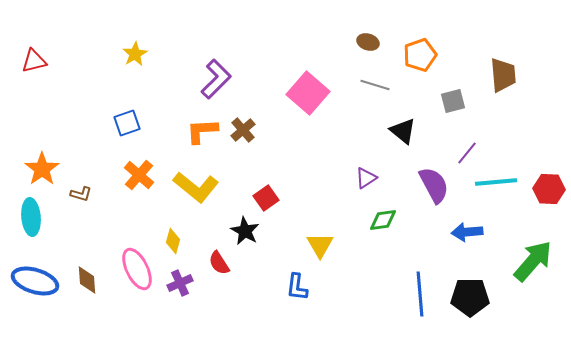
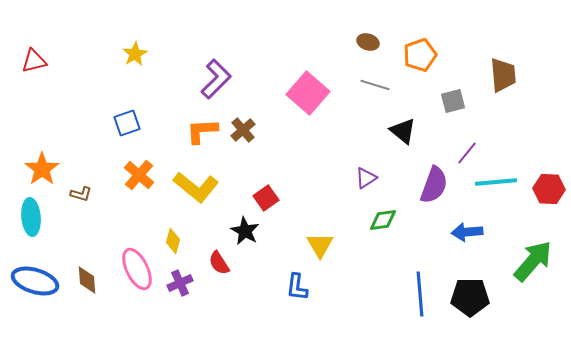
purple semicircle: rotated 48 degrees clockwise
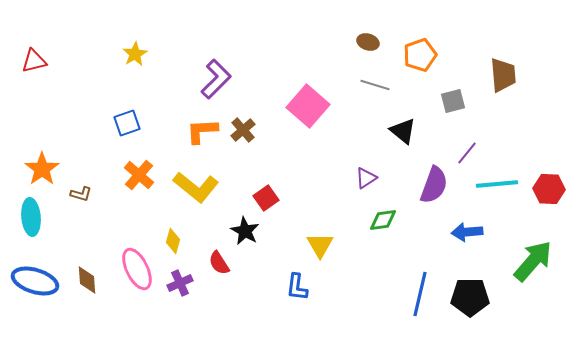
pink square: moved 13 px down
cyan line: moved 1 px right, 2 px down
blue line: rotated 18 degrees clockwise
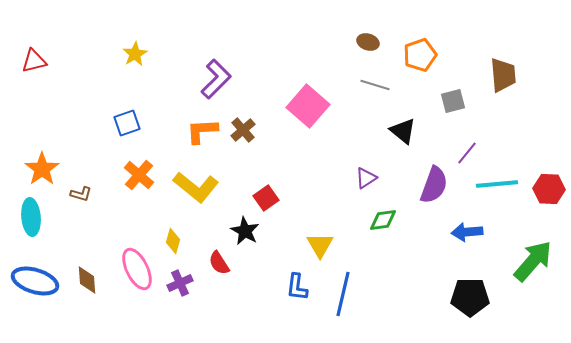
blue line: moved 77 px left
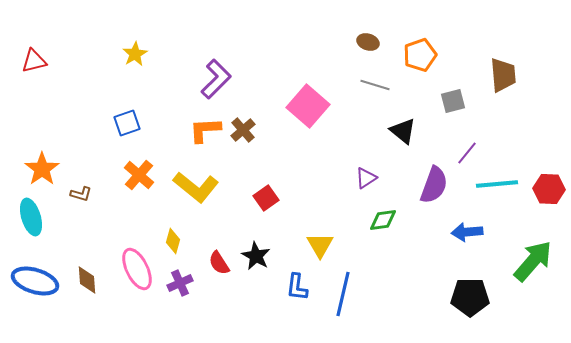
orange L-shape: moved 3 px right, 1 px up
cyan ellipse: rotated 12 degrees counterclockwise
black star: moved 11 px right, 25 px down
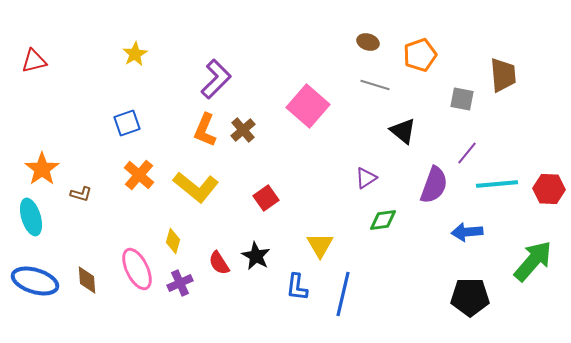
gray square: moved 9 px right, 2 px up; rotated 25 degrees clockwise
orange L-shape: rotated 64 degrees counterclockwise
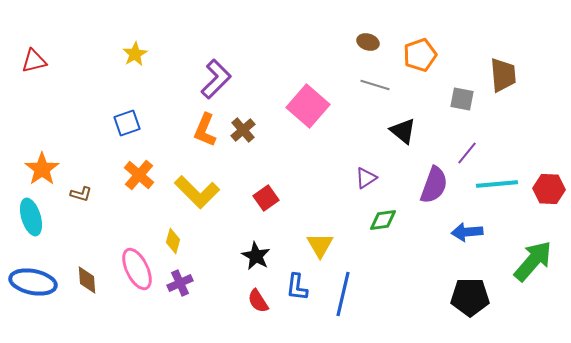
yellow L-shape: moved 1 px right, 5 px down; rotated 6 degrees clockwise
red semicircle: moved 39 px right, 38 px down
blue ellipse: moved 2 px left, 1 px down; rotated 6 degrees counterclockwise
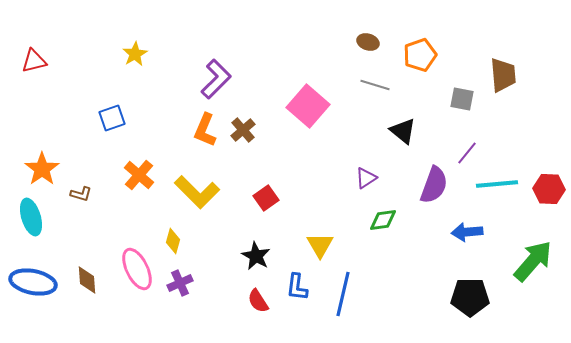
blue square: moved 15 px left, 5 px up
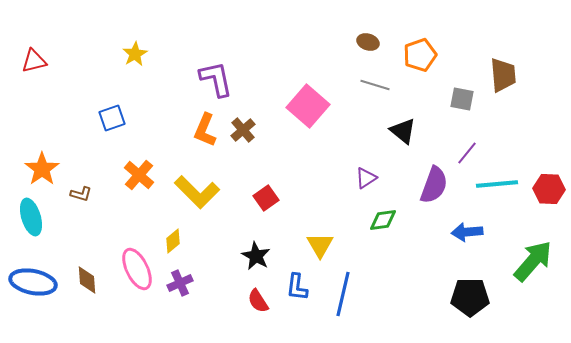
purple L-shape: rotated 57 degrees counterclockwise
yellow diamond: rotated 35 degrees clockwise
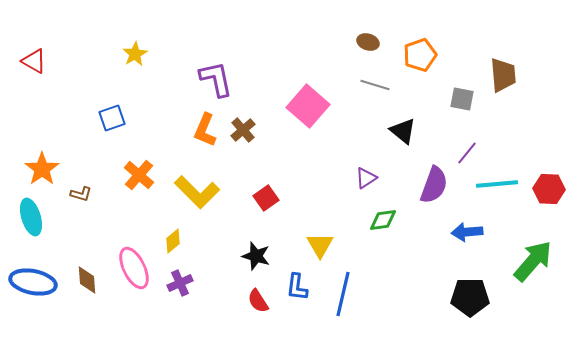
red triangle: rotated 44 degrees clockwise
black star: rotated 12 degrees counterclockwise
pink ellipse: moved 3 px left, 1 px up
